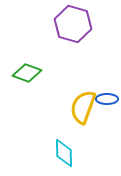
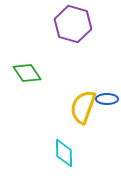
green diamond: rotated 36 degrees clockwise
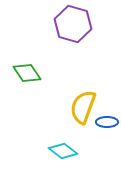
blue ellipse: moved 23 px down
cyan diamond: moved 1 px left, 2 px up; rotated 52 degrees counterclockwise
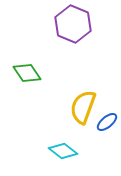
purple hexagon: rotated 6 degrees clockwise
blue ellipse: rotated 40 degrees counterclockwise
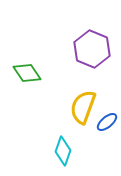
purple hexagon: moved 19 px right, 25 px down
cyan diamond: rotated 72 degrees clockwise
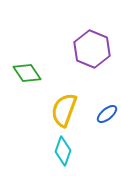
yellow semicircle: moved 19 px left, 3 px down
blue ellipse: moved 8 px up
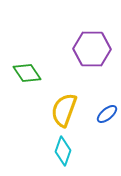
purple hexagon: rotated 21 degrees counterclockwise
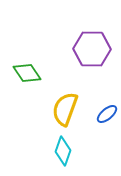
yellow semicircle: moved 1 px right, 1 px up
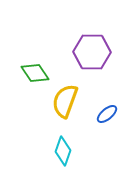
purple hexagon: moved 3 px down
green diamond: moved 8 px right
yellow semicircle: moved 8 px up
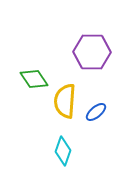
green diamond: moved 1 px left, 6 px down
yellow semicircle: rotated 16 degrees counterclockwise
blue ellipse: moved 11 px left, 2 px up
